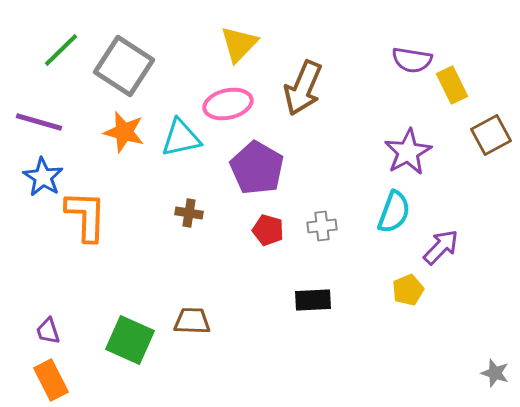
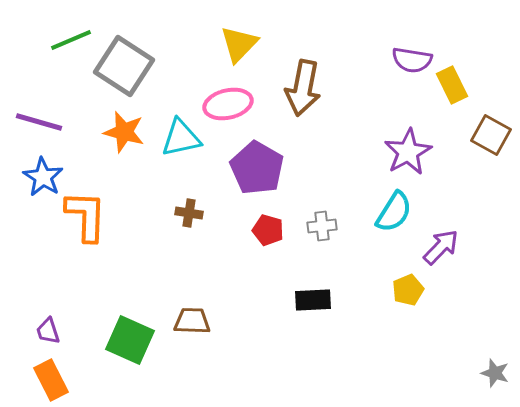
green line: moved 10 px right, 10 px up; rotated 21 degrees clockwise
brown arrow: rotated 12 degrees counterclockwise
brown square: rotated 33 degrees counterclockwise
cyan semicircle: rotated 12 degrees clockwise
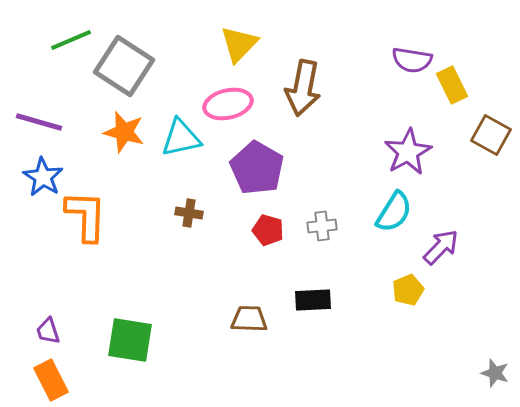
brown trapezoid: moved 57 px right, 2 px up
green square: rotated 15 degrees counterclockwise
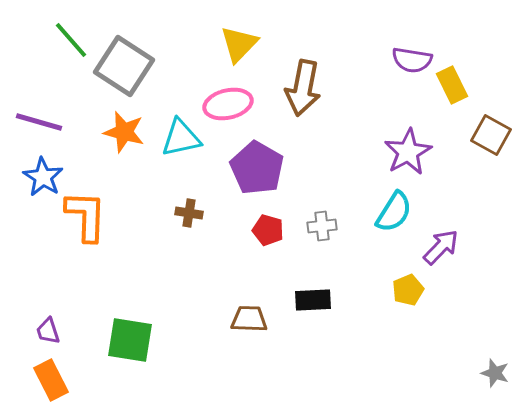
green line: rotated 72 degrees clockwise
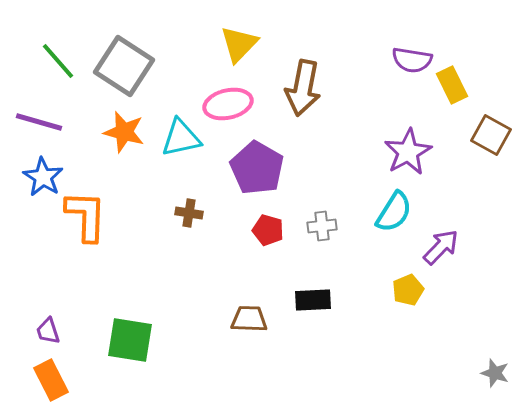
green line: moved 13 px left, 21 px down
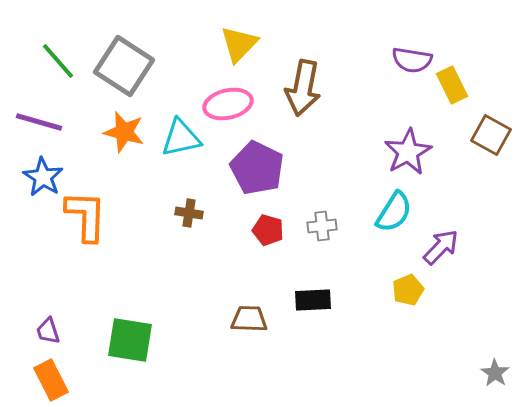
purple pentagon: rotated 4 degrees counterclockwise
gray star: rotated 16 degrees clockwise
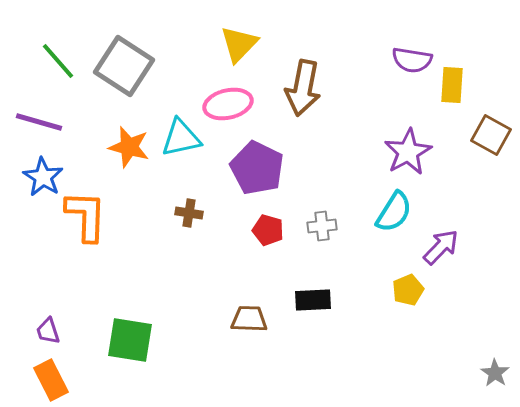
yellow rectangle: rotated 30 degrees clockwise
orange star: moved 5 px right, 15 px down
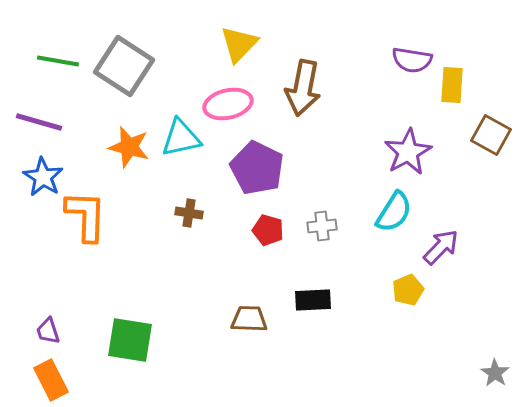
green line: rotated 39 degrees counterclockwise
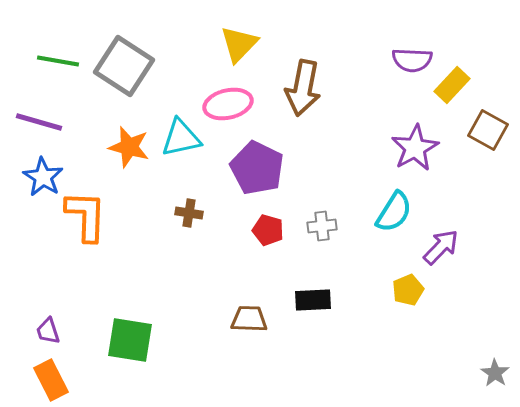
purple semicircle: rotated 6 degrees counterclockwise
yellow rectangle: rotated 39 degrees clockwise
brown square: moved 3 px left, 5 px up
purple star: moved 7 px right, 4 px up
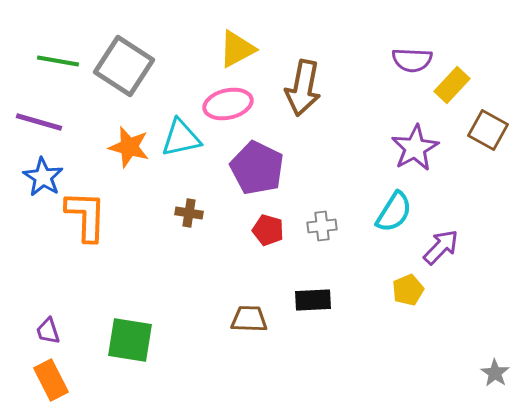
yellow triangle: moved 2 px left, 5 px down; rotated 18 degrees clockwise
